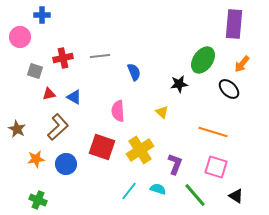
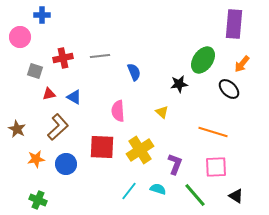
red square: rotated 16 degrees counterclockwise
pink square: rotated 20 degrees counterclockwise
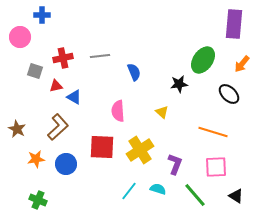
black ellipse: moved 5 px down
red triangle: moved 7 px right, 8 px up
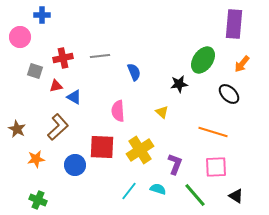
blue circle: moved 9 px right, 1 px down
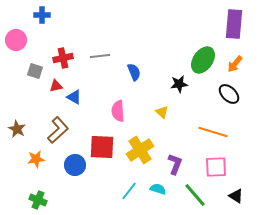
pink circle: moved 4 px left, 3 px down
orange arrow: moved 7 px left
brown L-shape: moved 3 px down
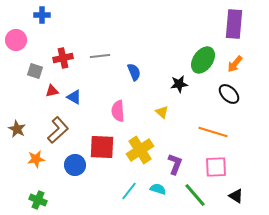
red triangle: moved 4 px left, 5 px down
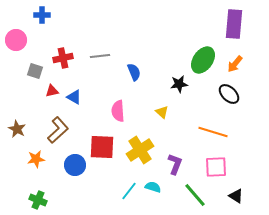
cyan semicircle: moved 5 px left, 2 px up
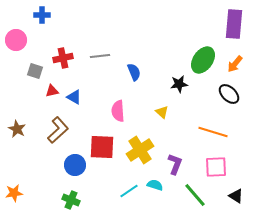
orange star: moved 22 px left, 34 px down
cyan semicircle: moved 2 px right, 2 px up
cyan line: rotated 18 degrees clockwise
green cross: moved 33 px right
